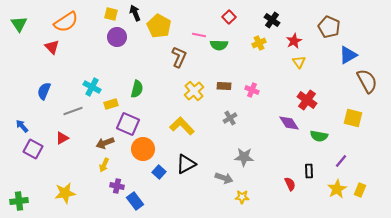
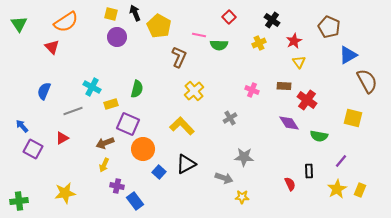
brown rectangle at (224, 86): moved 60 px right
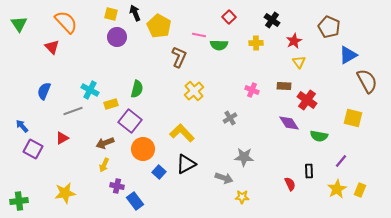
orange semicircle at (66, 22): rotated 100 degrees counterclockwise
yellow cross at (259, 43): moved 3 px left; rotated 24 degrees clockwise
cyan cross at (92, 87): moved 2 px left, 3 px down
purple square at (128, 124): moved 2 px right, 3 px up; rotated 15 degrees clockwise
yellow L-shape at (182, 126): moved 7 px down
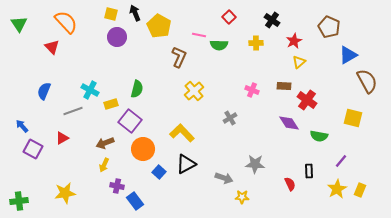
yellow triangle at (299, 62): rotated 24 degrees clockwise
gray star at (244, 157): moved 11 px right, 7 px down
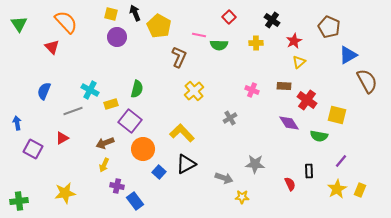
yellow square at (353, 118): moved 16 px left, 3 px up
blue arrow at (22, 126): moved 5 px left, 3 px up; rotated 32 degrees clockwise
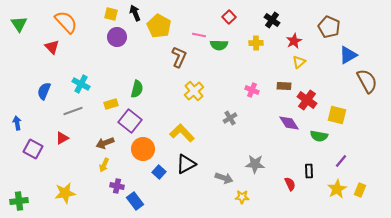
cyan cross at (90, 90): moved 9 px left, 6 px up
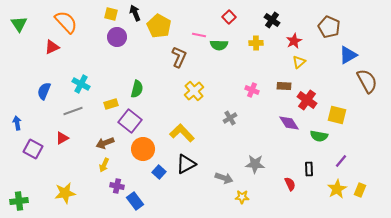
red triangle at (52, 47): rotated 49 degrees clockwise
black rectangle at (309, 171): moved 2 px up
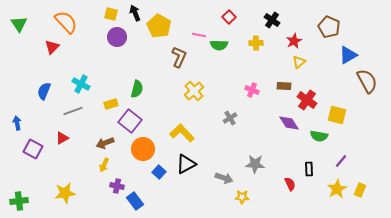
red triangle at (52, 47): rotated 21 degrees counterclockwise
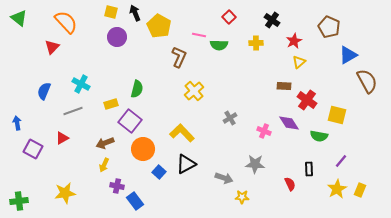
yellow square at (111, 14): moved 2 px up
green triangle at (19, 24): moved 6 px up; rotated 18 degrees counterclockwise
pink cross at (252, 90): moved 12 px right, 41 px down
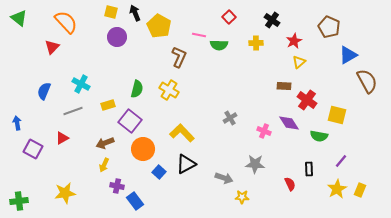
yellow cross at (194, 91): moved 25 px left, 1 px up; rotated 18 degrees counterclockwise
yellow rectangle at (111, 104): moved 3 px left, 1 px down
